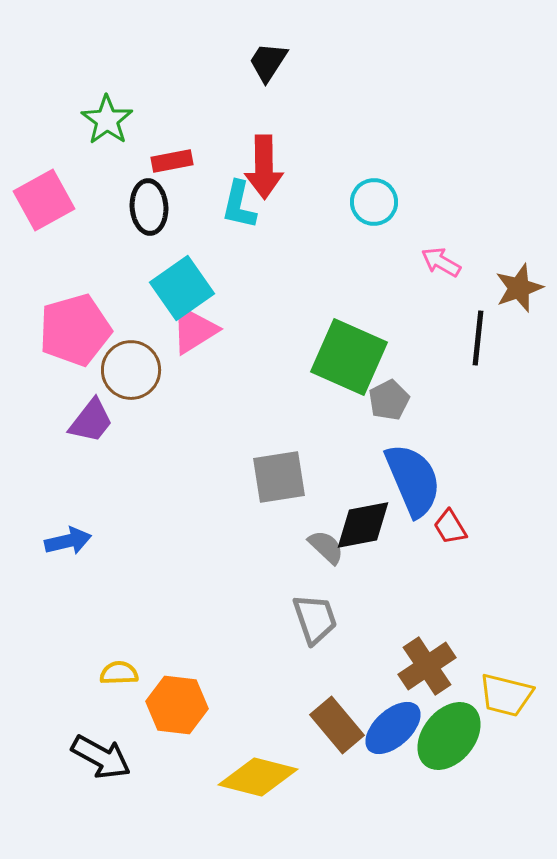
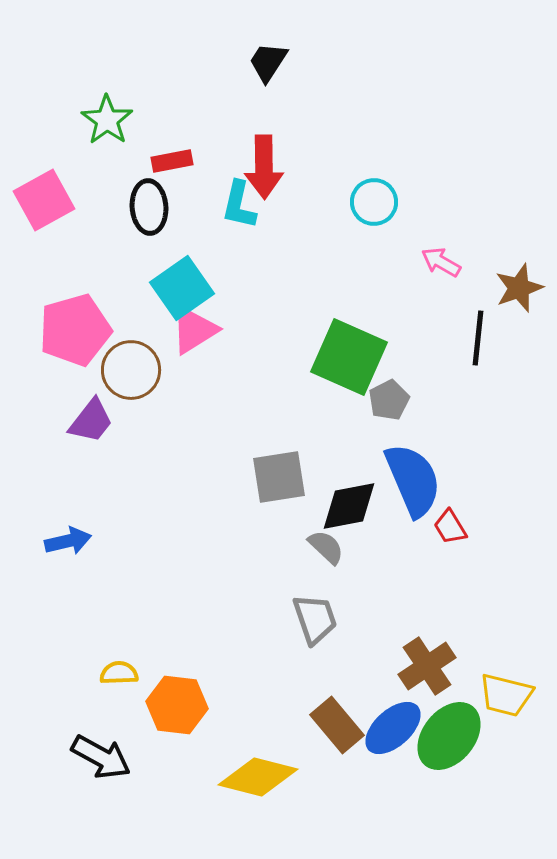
black diamond: moved 14 px left, 19 px up
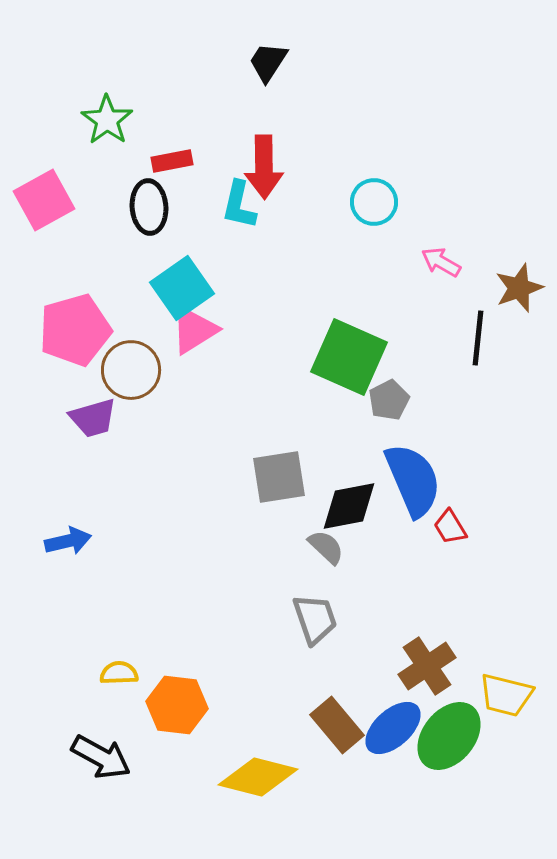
purple trapezoid: moved 2 px right, 3 px up; rotated 36 degrees clockwise
